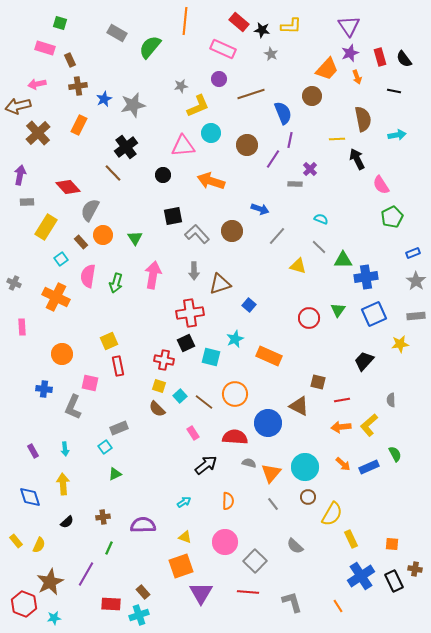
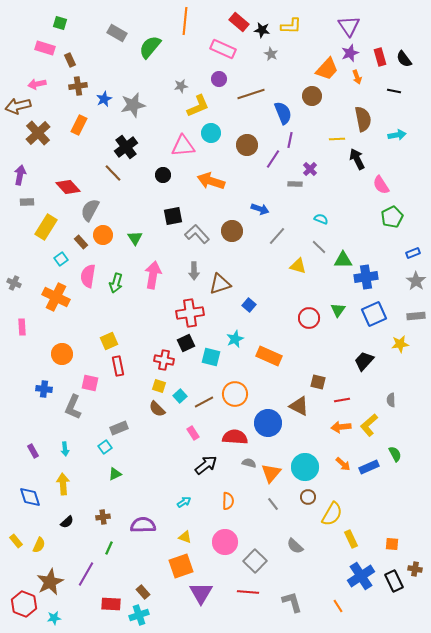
brown line at (204, 402): rotated 66 degrees counterclockwise
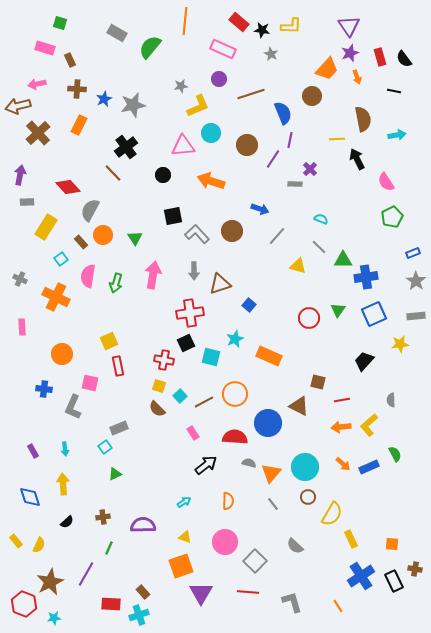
brown cross at (78, 86): moved 1 px left, 3 px down; rotated 12 degrees clockwise
pink semicircle at (381, 185): moved 5 px right, 3 px up
gray cross at (14, 283): moved 6 px right, 4 px up
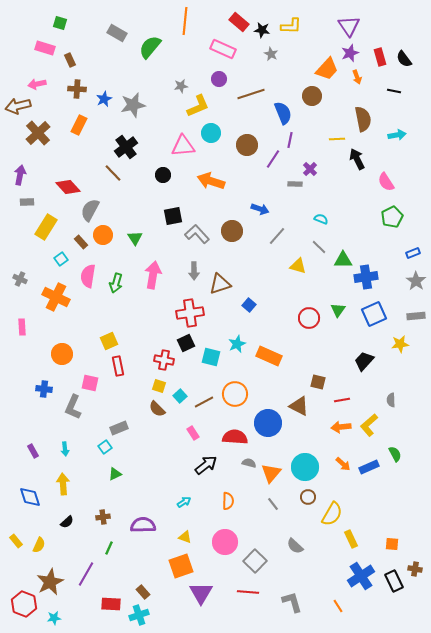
cyan star at (235, 339): moved 2 px right, 5 px down
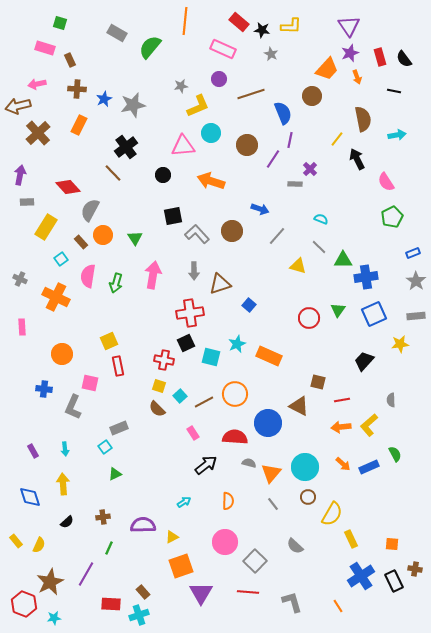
yellow line at (337, 139): rotated 49 degrees counterclockwise
yellow triangle at (185, 537): moved 13 px left; rotated 48 degrees counterclockwise
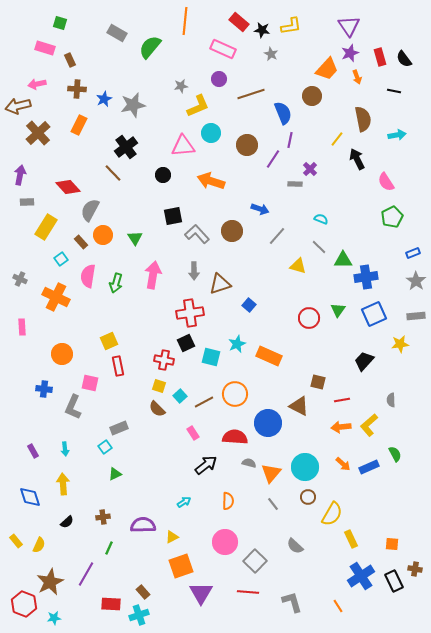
yellow L-shape at (291, 26): rotated 10 degrees counterclockwise
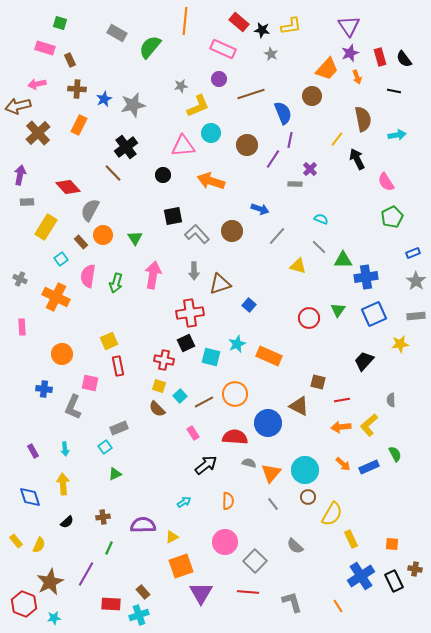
cyan circle at (305, 467): moved 3 px down
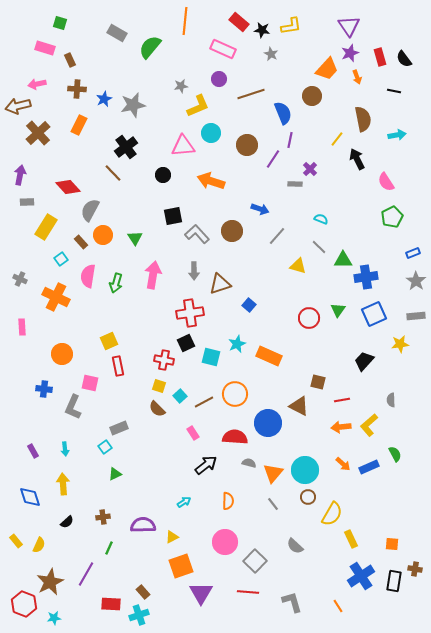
orange triangle at (271, 473): moved 2 px right
black rectangle at (394, 581): rotated 35 degrees clockwise
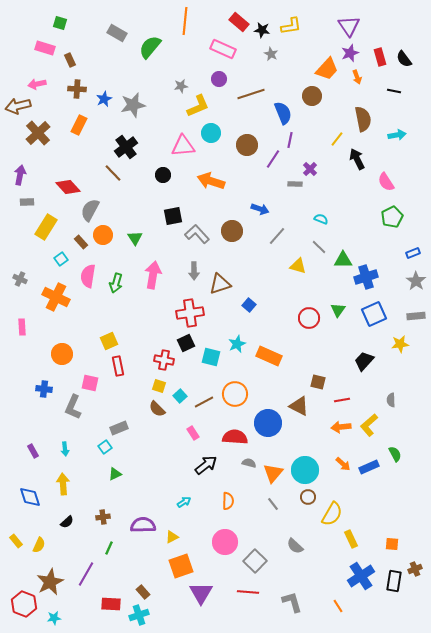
blue cross at (366, 277): rotated 10 degrees counterclockwise
brown cross at (415, 569): rotated 32 degrees counterclockwise
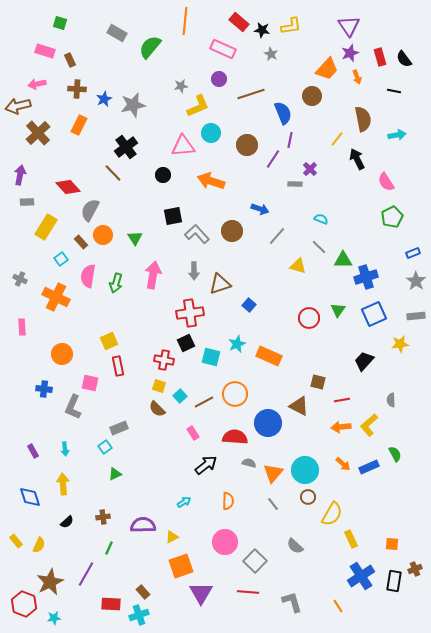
pink rectangle at (45, 48): moved 3 px down
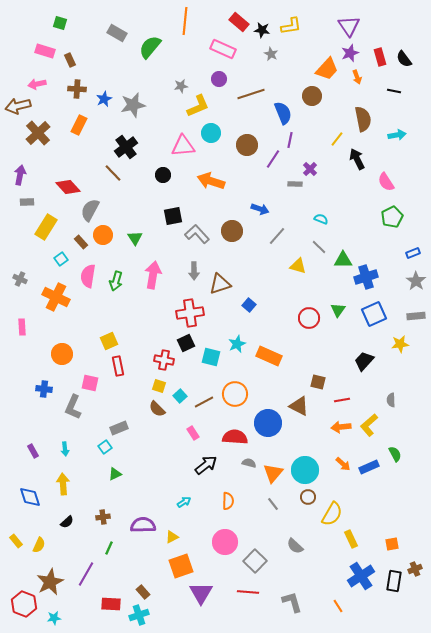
green arrow at (116, 283): moved 2 px up
orange square at (392, 544): rotated 16 degrees counterclockwise
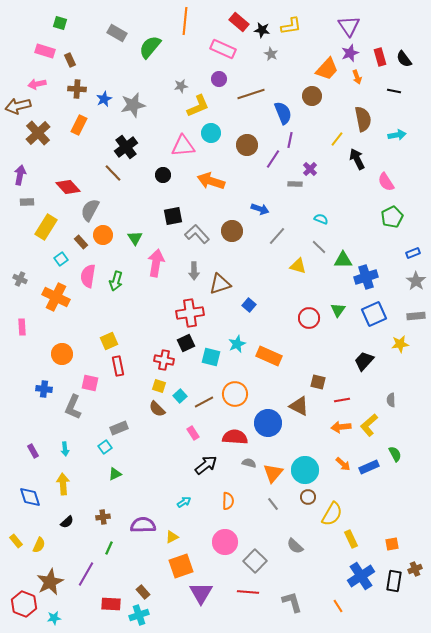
pink arrow at (153, 275): moved 3 px right, 12 px up
